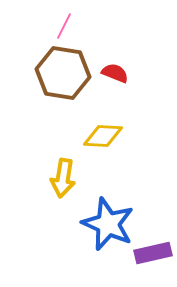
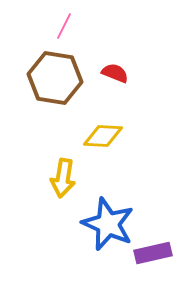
brown hexagon: moved 8 px left, 5 px down
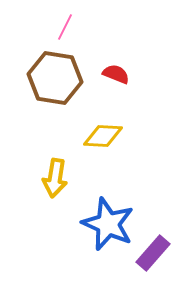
pink line: moved 1 px right, 1 px down
red semicircle: moved 1 px right, 1 px down
yellow arrow: moved 8 px left
purple rectangle: rotated 36 degrees counterclockwise
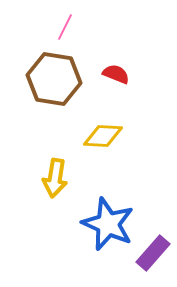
brown hexagon: moved 1 px left, 1 px down
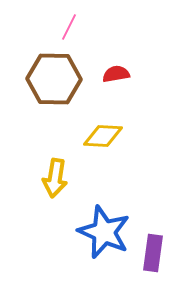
pink line: moved 4 px right
red semicircle: rotated 32 degrees counterclockwise
brown hexagon: rotated 8 degrees counterclockwise
blue star: moved 4 px left, 8 px down
purple rectangle: rotated 33 degrees counterclockwise
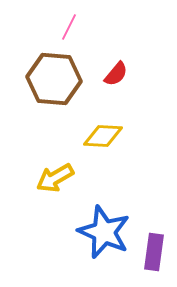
red semicircle: rotated 140 degrees clockwise
brown hexagon: rotated 4 degrees clockwise
yellow arrow: rotated 51 degrees clockwise
purple rectangle: moved 1 px right, 1 px up
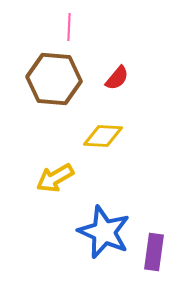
pink line: rotated 24 degrees counterclockwise
red semicircle: moved 1 px right, 4 px down
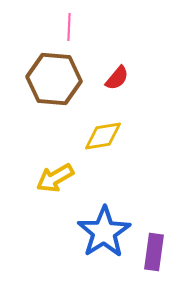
yellow diamond: rotated 12 degrees counterclockwise
blue star: rotated 16 degrees clockwise
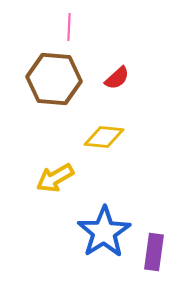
red semicircle: rotated 8 degrees clockwise
yellow diamond: moved 1 px right, 1 px down; rotated 15 degrees clockwise
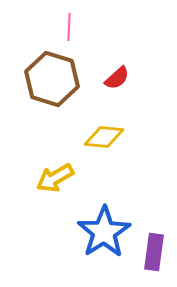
brown hexagon: moved 2 px left; rotated 12 degrees clockwise
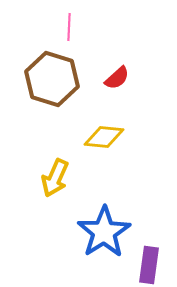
yellow arrow: rotated 36 degrees counterclockwise
purple rectangle: moved 5 px left, 13 px down
